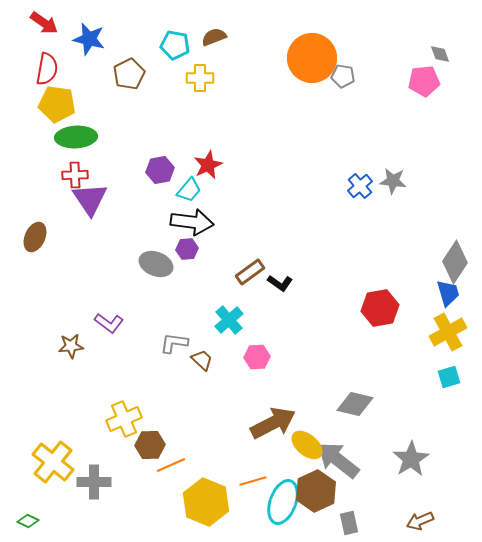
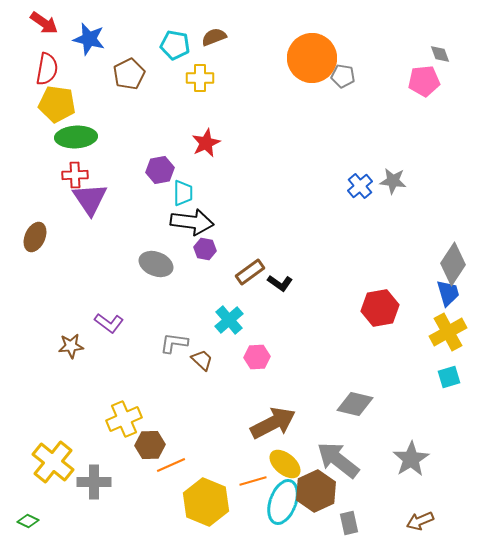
red star at (208, 165): moved 2 px left, 22 px up
cyan trapezoid at (189, 190): moved 6 px left, 3 px down; rotated 40 degrees counterclockwise
purple hexagon at (187, 249): moved 18 px right; rotated 15 degrees clockwise
gray diamond at (455, 262): moved 2 px left, 2 px down
yellow ellipse at (307, 445): moved 22 px left, 19 px down
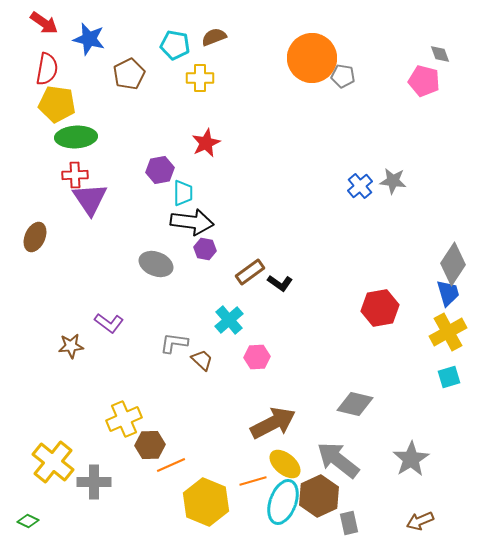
pink pentagon at (424, 81): rotated 20 degrees clockwise
brown hexagon at (316, 491): moved 3 px right, 5 px down
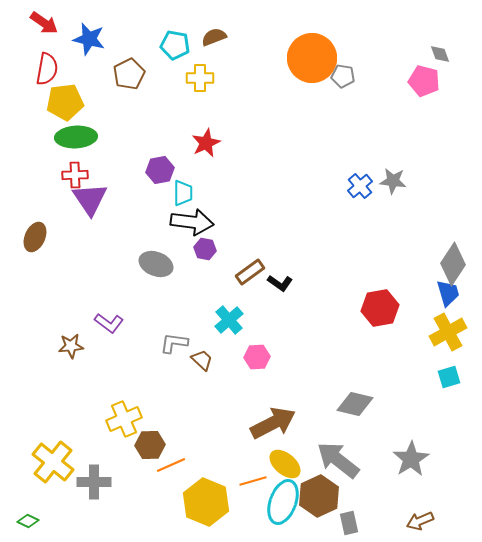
yellow pentagon at (57, 104): moved 8 px right, 2 px up; rotated 15 degrees counterclockwise
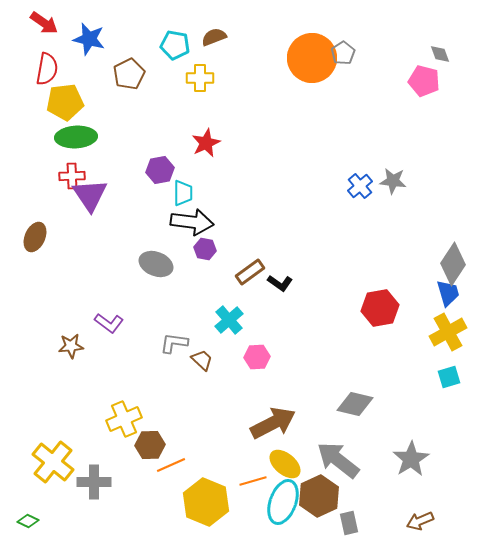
gray pentagon at (343, 76): moved 23 px up; rotated 30 degrees clockwise
red cross at (75, 175): moved 3 px left, 1 px down
purple triangle at (90, 199): moved 4 px up
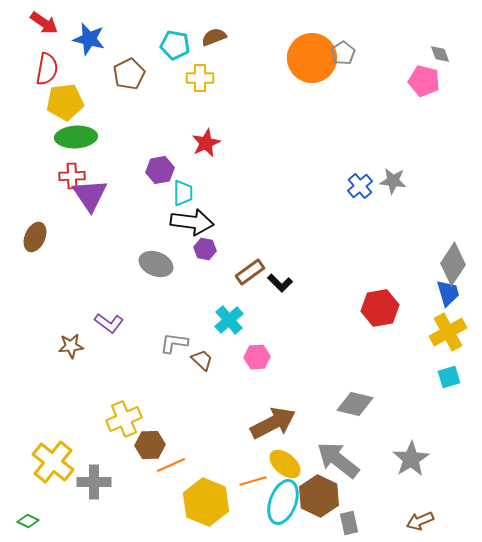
black L-shape at (280, 283): rotated 10 degrees clockwise
brown hexagon at (319, 496): rotated 9 degrees counterclockwise
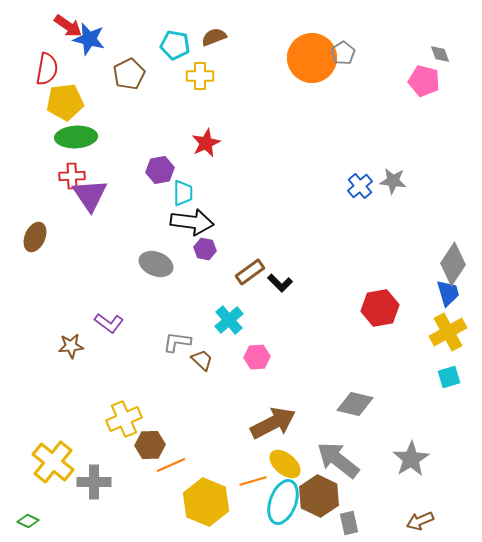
red arrow at (44, 23): moved 24 px right, 3 px down
yellow cross at (200, 78): moved 2 px up
gray L-shape at (174, 343): moved 3 px right, 1 px up
